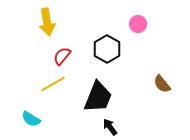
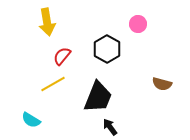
brown semicircle: rotated 36 degrees counterclockwise
cyan semicircle: moved 1 px down
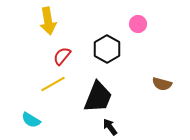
yellow arrow: moved 1 px right, 1 px up
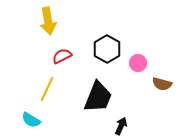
pink circle: moved 39 px down
red semicircle: rotated 24 degrees clockwise
yellow line: moved 6 px left, 5 px down; rotated 35 degrees counterclockwise
black arrow: moved 11 px right, 1 px up; rotated 60 degrees clockwise
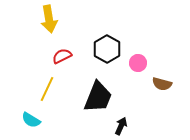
yellow arrow: moved 1 px right, 2 px up
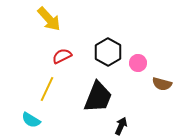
yellow arrow: rotated 32 degrees counterclockwise
black hexagon: moved 1 px right, 3 px down
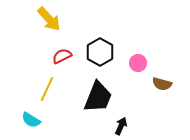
black hexagon: moved 8 px left
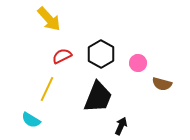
black hexagon: moved 1 px right, 2 px down
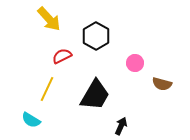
black hexagon: moved 5 px left, 18 px up
pink circle: moved 3 px left
black trapezoid: moved 3 px left, 2 px up; rotated 8 degrees clockwise
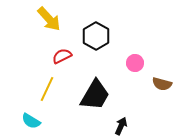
cyan semicircle: moved 1 px down
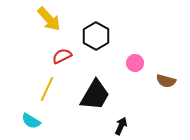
brown semicircle: moved 4 px right, 3 px up
